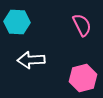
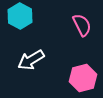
cyan hexagon: moved 3 px right, 6 px up; rotated 25 degrees clockwise
white arrow: rotated 28 degrees counterclockwise
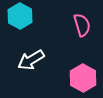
pink semicircle: rotated 10 degrees clockwise
pink hexagon: rotated 16 degrees counterclockwise
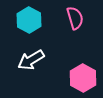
cyan hexagon: moved 9 px right, 4 px down
pink semicircle: moved 7 px left, 7 px up
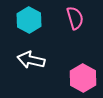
white arrow: rotated 44 degrees clockwise
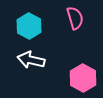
cyan hexagon: moved 6 px down
